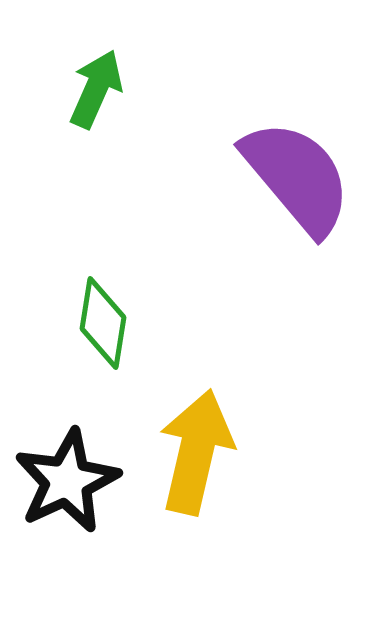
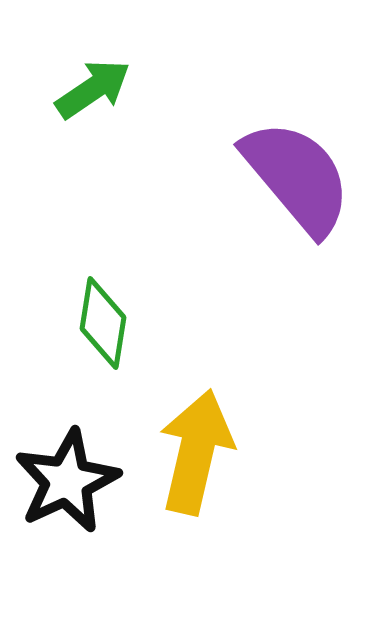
green arrow: moved 3 px left; rotated 32 degrees clockwise
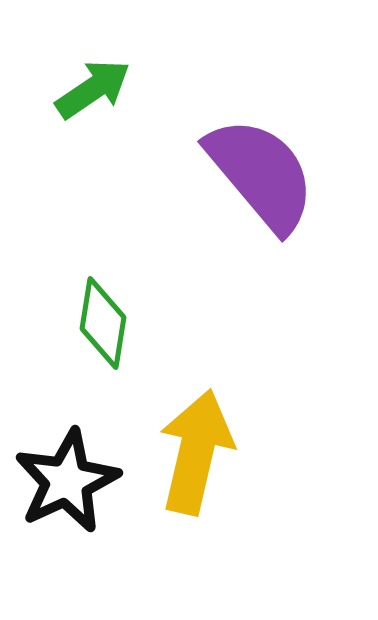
purple semicircle: moved 36 px left, 3 px up
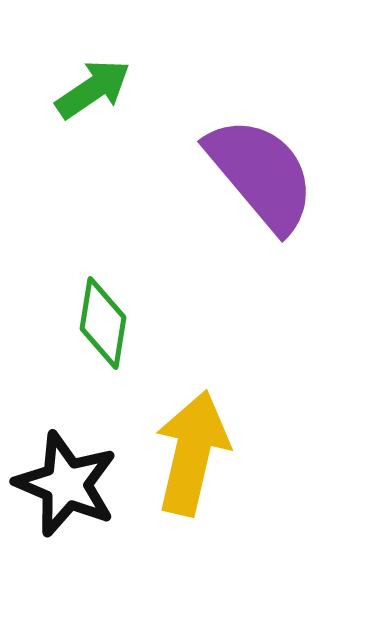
yellow arrow: moved 4 px left, 1 px down
black star: moved 1 px left, 3 px down; rotated 24 degrees counterclockwise
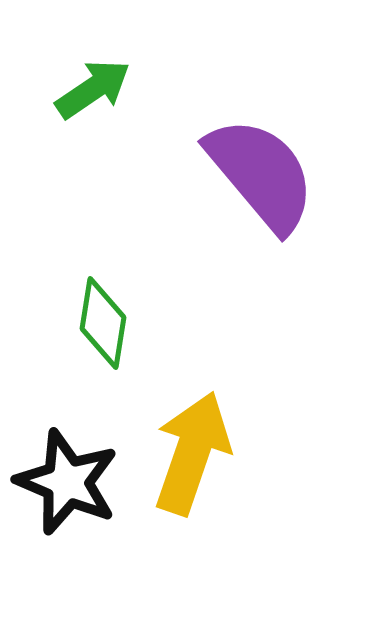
yellow arrow: rotated 6 degrees clockwise
black star: moved 1 px right, 2 px up
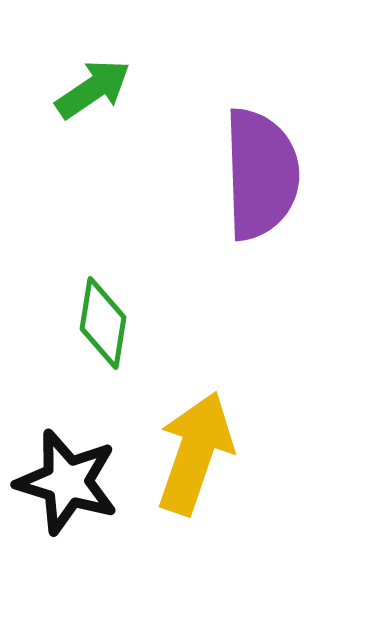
purple semicircle: rotated 38 degrees clockwise
yellow arrow: moved 3 px right
black star: rotated 6 degrees counterclockwise
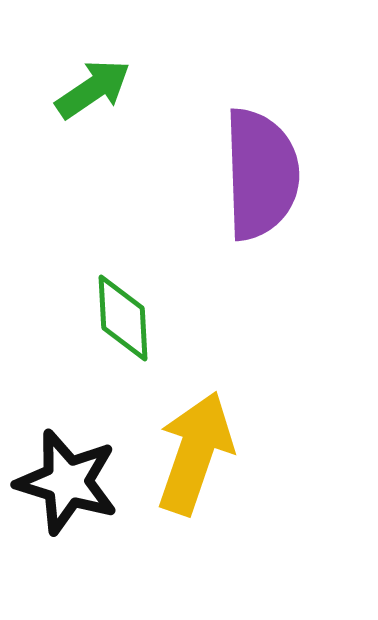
green diamond: moved 20 px right, 5 px up; rotated 12 degrees counterclockwise
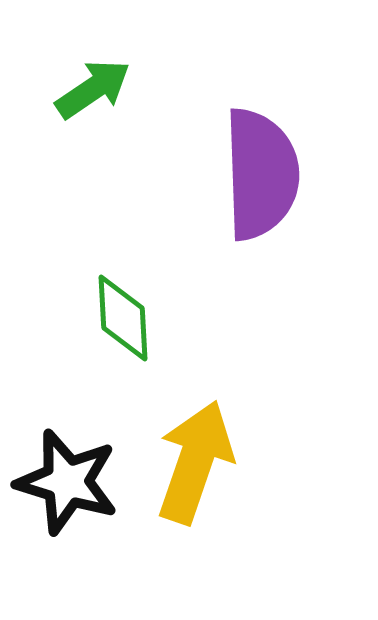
yellow arrow: moved 9 px down
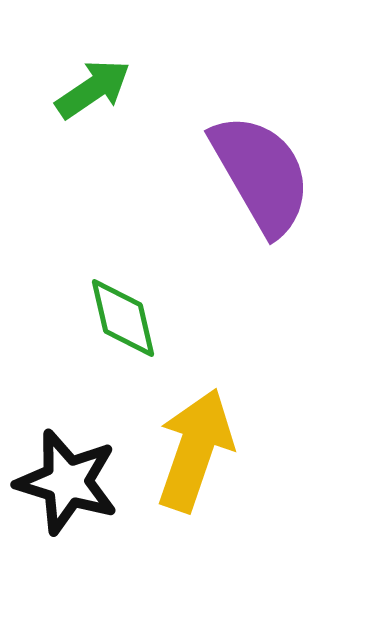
purple semicircle: rotated 28 degrees counterclockwise
green diamond: rotated 10 degrees counterclockwise
yellow arrow: moved 12 px up
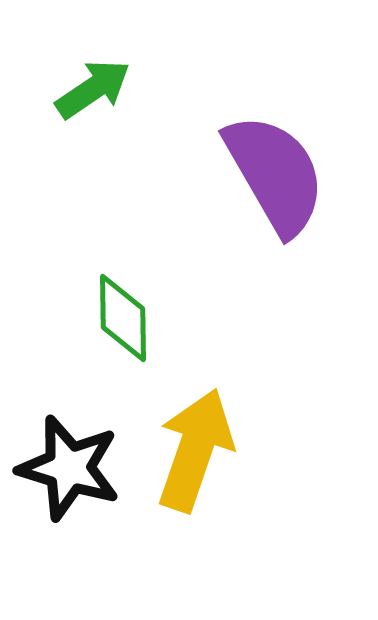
purple semicircle: moved 14 px right
green diamond: rotated 12 degrees clockwise
black star: moved 2 px right, 14 px up
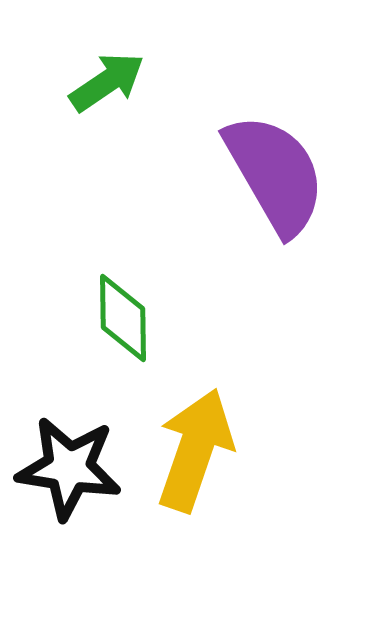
green arrow: moved 14 px right, 7 px up
black star: rotated 8 degrees counterclockwise
